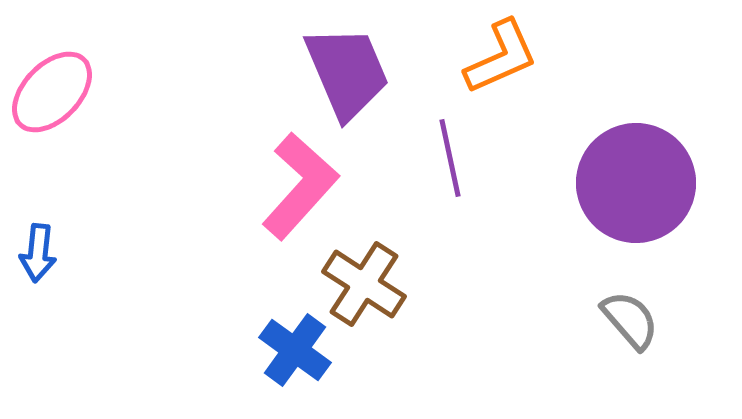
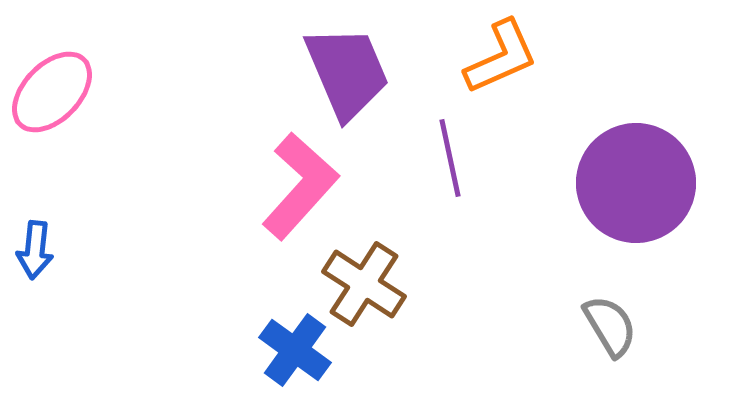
blue arrow: moved 3 px left, 3 px up
gray semicircle: moved 20 px left, 6 px down; rotated 10 degrees clockwise
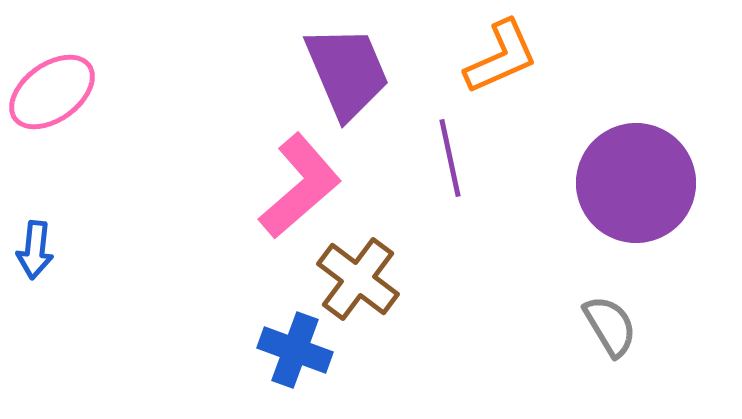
pink ellipse: rotated 10 degrees clockwise
pink L-shape: rotated 7 degrees clockwise
brown cross: moved 6 px left, 5 px up; rotated 4 degrees clockwise
blue cross: rotated 16 degrees counterclockwise
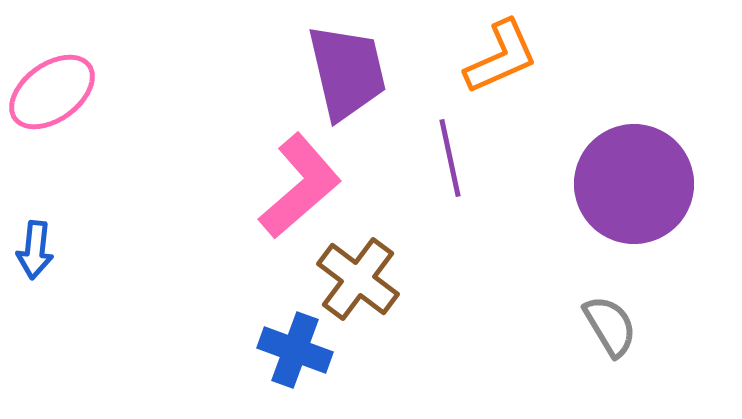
purple trapezoid: rotated 10 degrees clockwise
purple circle: moved 2 px left, 1 px down
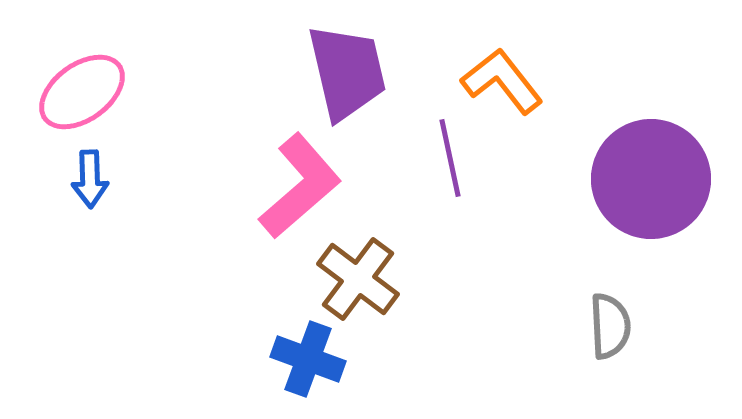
orange L-shape: moved 1 px right, 24 px down; rotated 104 degrees counterclockwise
pink ellipse: moved 30 px right
purple circle: moved 17 px right, 5 px up
blue arrow: moved 55 px right, 71 px up; rotated 8 degrees counterclockwise
gray semicircle: rotated 28 degrees clockwise
blue cross: moved 13 px right, 9 px down
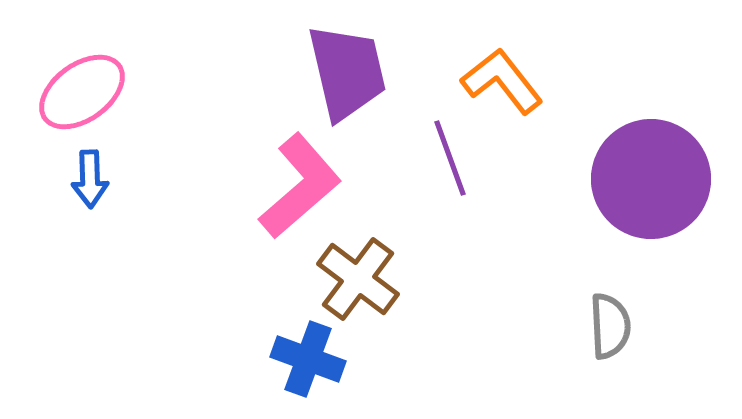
purple line: rotated 8 degrees counterclockwise
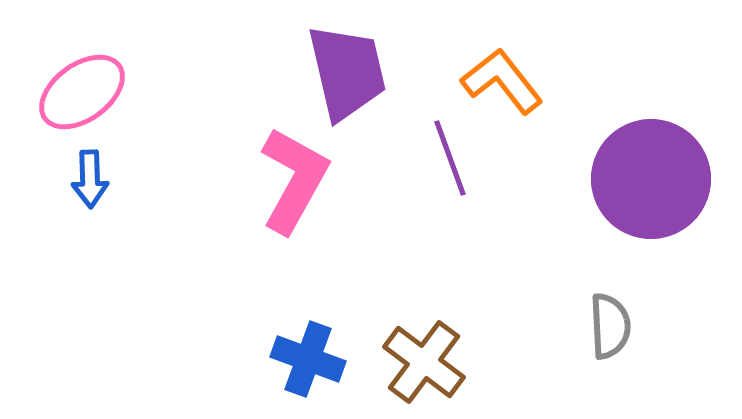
pink L-shape: moved 6 px left, 6 px up; rotated 20 degrees counterclockwise
brown cross: moved 66 px right, 83 px down
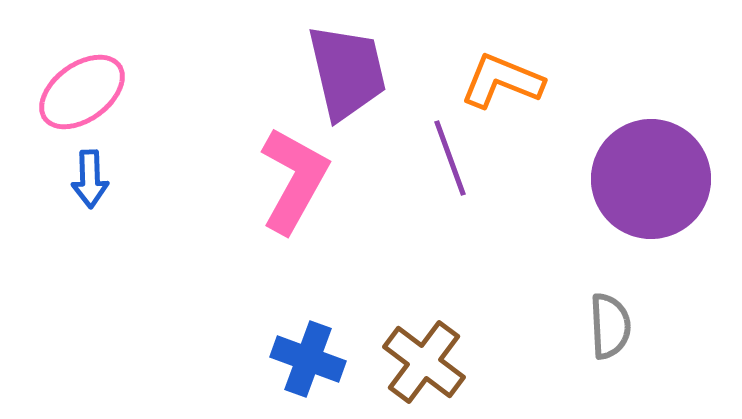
orange L-shape: rotated 30 degrees counterclockwise
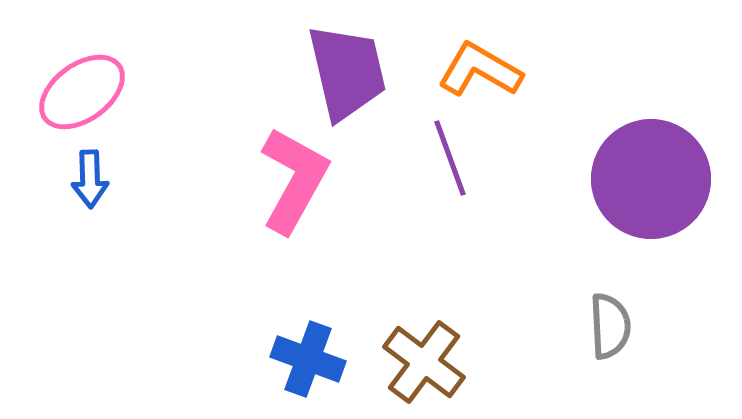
orange L-shape: moved 22 px left, 11 px up; rotated 8 degrees clockwise
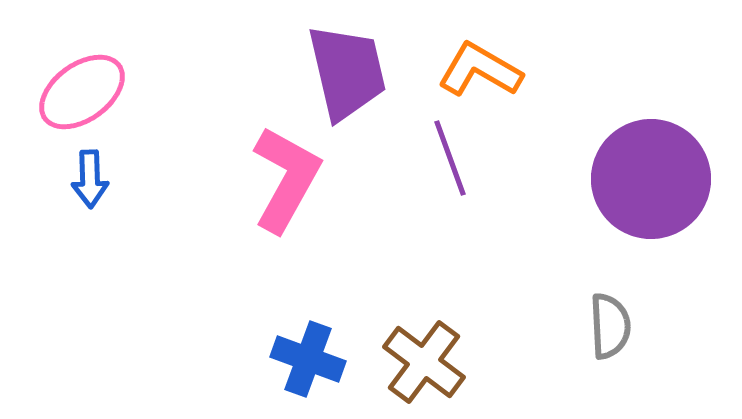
pink L-shape: moved 8 px left, 1 px up
